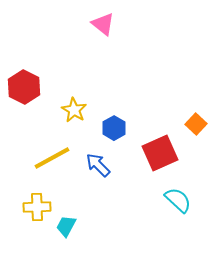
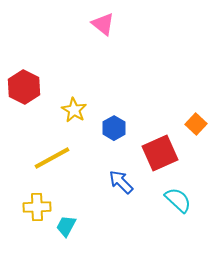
blue arrow: moved 23 px right, 17 px down
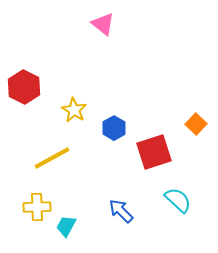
red square: moved 6 px left, 1 px up; rotated 6 degrees clockwise
blue arrow: moved 29 px down
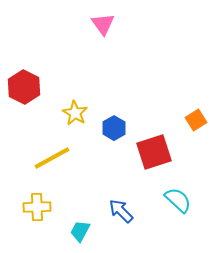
pink triangle: rotated 15 degrees clockwise
yellow star: moved 1 px right, 3 px down
orange square: moved 4 px up; rotated 15 degrees clockwise
cyan trapezoid: moved 14 px right, 5 px down
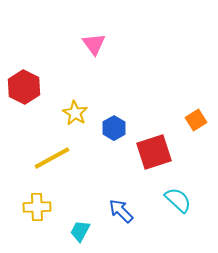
pink triangle: moved 9 px left, 20 px down
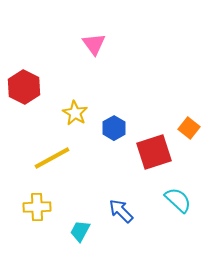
orange square: moved 7 px left, 8 px down; rotated 20 degrees counterclockwise
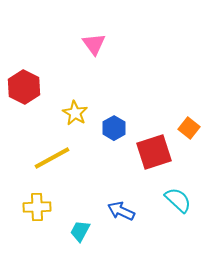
blue arrow: rotated 20 degrees counterclockwise
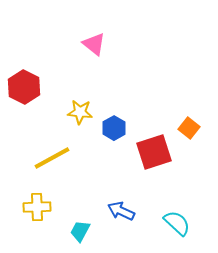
pink triangle: rotated 15 degrees counterclockwise
yellow star: moved 5 px right, 1 px up; rotated 25 degrees counterclockwise
cyan semicircle: moved 1 px left, 23 px down
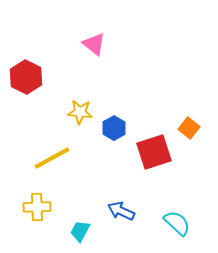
red hexagon: moved 2 px right, 10 px up
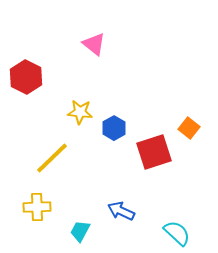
yellow line: rotated 15 degrees counterclockwise
cyan semicircle: moved 10 px down
